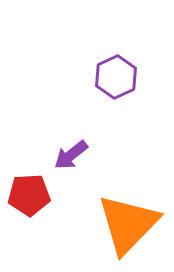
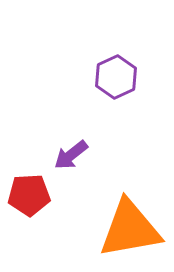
orange triangle: moved 2 px right, 5 px down; rotated 36 degrees clockwise
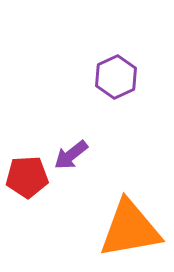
red pentagon: moved 2 px left, 18 px up
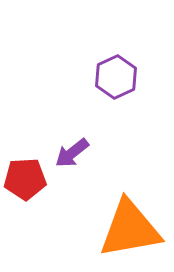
purple arrow: moved 1 px right, 2 px up
red pentagon: moved 2 px left, 2 px down
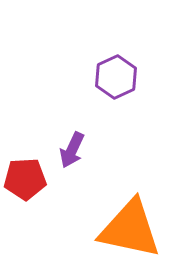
purple arrow: moved 3 px up; rotated 27 degrees counterclockwise
orange triangle: rotated 22 degrees clockwise
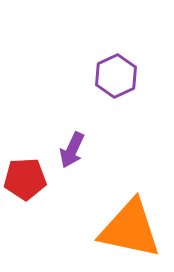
purple hexagon: moved 1 px up
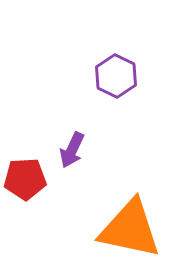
purple hexagon: rotated 9 degrees counterclockwise
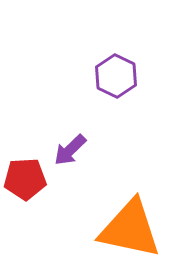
purple arrow: moved 2 px left; rotated 21 degrees clockwise
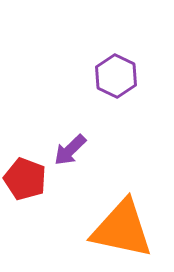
red pentagon: rotated 24 degrees clockwise
orange triangle: moved 8 px left
